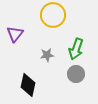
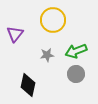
yellow circle: moved 5 px down
green arrow: moved 2 px down; rotated 50 degrees clockwise
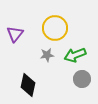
yellow circle: moved 2 px right, 8 px down
green arrow: moved 1 px left, 4 px down
gray circle: moved 6 px right, 5 px down
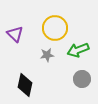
purple triangle: rotated 24 degrees counterclockwise
green arrow: moved 3 px right, 5 px up
black diamond: moved 3 px left
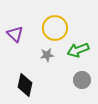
gray circle: moved 1 px down
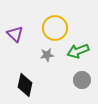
green arrow: moved 1 px down
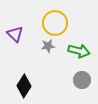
yellow circle: moved 5 px up
green arrow: moved 1 px right; rotated 145 degrees counterclockwise
gray star: moved 1 px right, 9 px up
black diamond: moved 1 px left, 1 px down; rotated 20 degrees clockwise
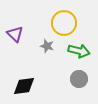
yellow circle: moved 9 px right
gray star: moved 1 px left; rotated 24 degrees clockwise
gray circle: moved 3 px left, 1 px up
black diamond: rotated 50 degrees clockwise
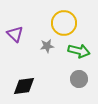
gray star: rotated 24 degrees counterclockwise
